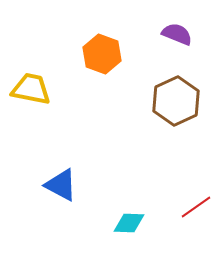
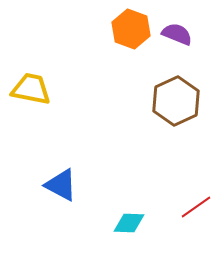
orange hexagon: moved 29 px right, 25 px up
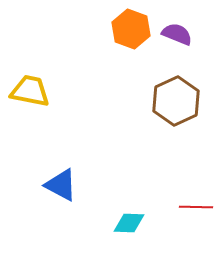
yellow trapezoid: moved 1 px left, 2 px down
red line: rotated 36 degrees clockwise
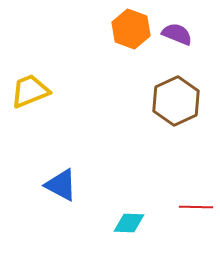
yellow trapezoid: rotated 33 degrees counterclockwise
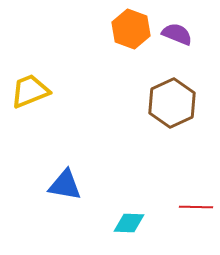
brown hexagon: moved 4 px left, 2 px down
blue triangle: moved 4 px right; rotated 18 degrees counterclockwise
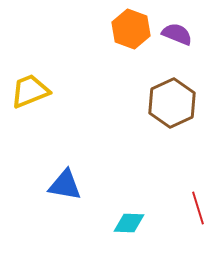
red line: moved 2 px right, 1 px down; rotated 72 degrees clockwise
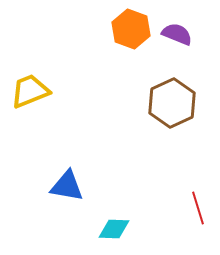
blue triangle: moved 2 px right, 1 px down
cyan diamond: moved 15 px left, 6 px down
